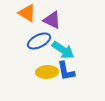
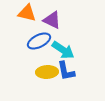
orange triangle: rotated 18 degrees counterclockwise
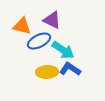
orange triangle: moved 5 px left, 13 px down
blue L-shape: moved 4 px right, 2 px up; rotated 135 degrees clockwise
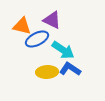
blue ellipse: moved 2 px left, 2 px up
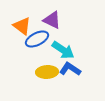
orange triangle: rotated 24 degrees clockwise
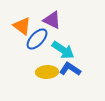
blue ellipse: rotated 20 degrees counterclockwise
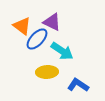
purple triangle: moved 2 px down
cyan arrow: moved 1 px left, 1 px down
blue L-shape: moved 8 px right, 16 px down
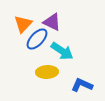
orange triangle: moved 1 px right, 2 px up; rotated 36 degrees clockwise
blue L-shape: moved 4 px right; rotated 10 degrees counterclockwise
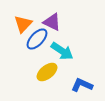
yellow ellipse: rotated 35 degrees counterclockwise
